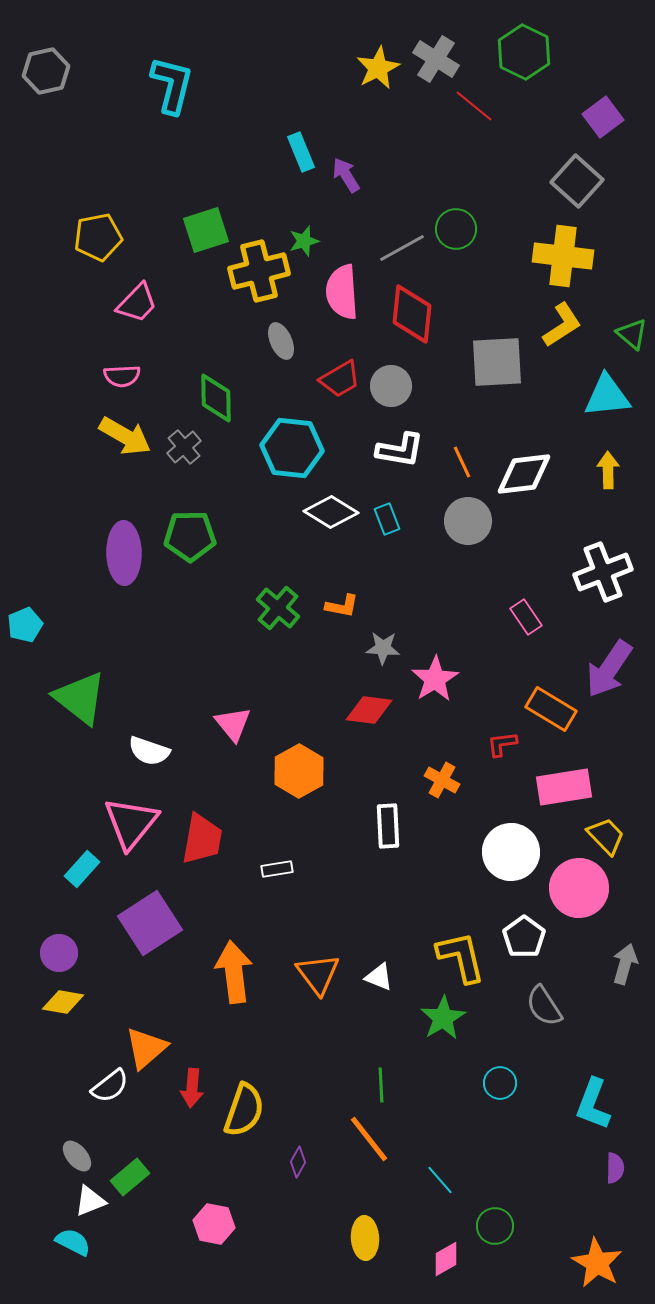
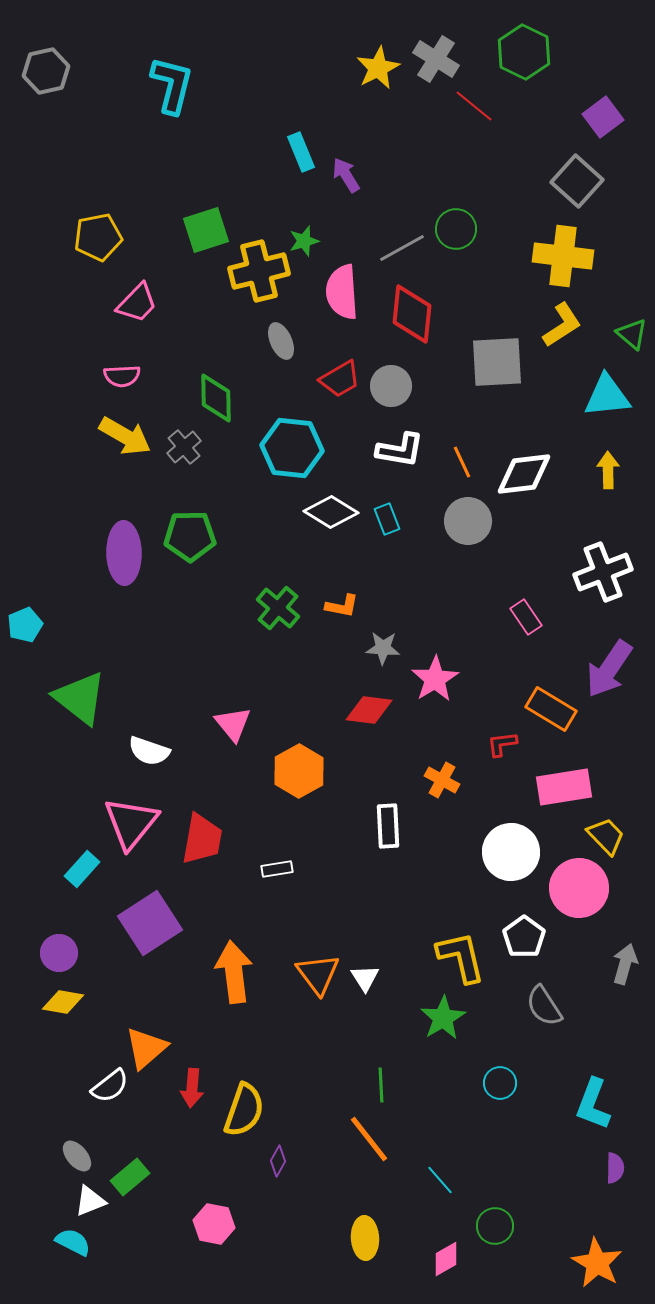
white triangle at (379, 977): moved 14 px left, 1 px down; rotated 36 degrees clockwise
purple diamond at (298, 1162): moved 20 px left, 1 px up
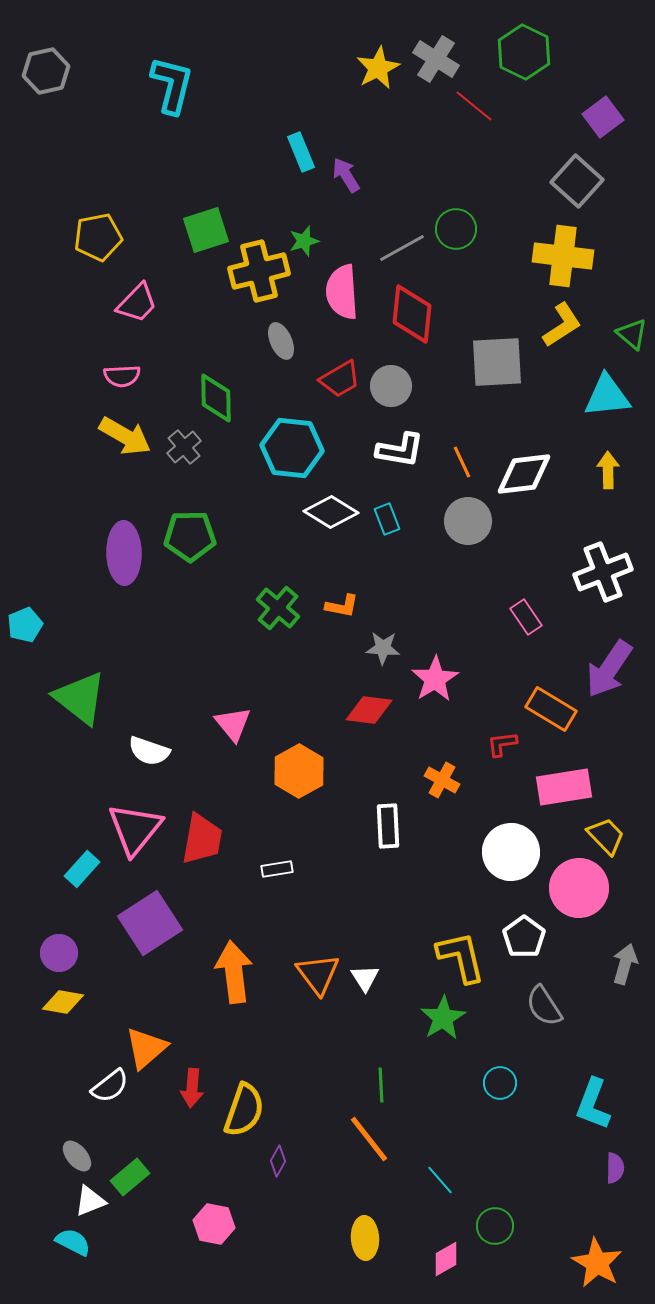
pink triangle at (131, 823): moved 4 px right, 6 px down
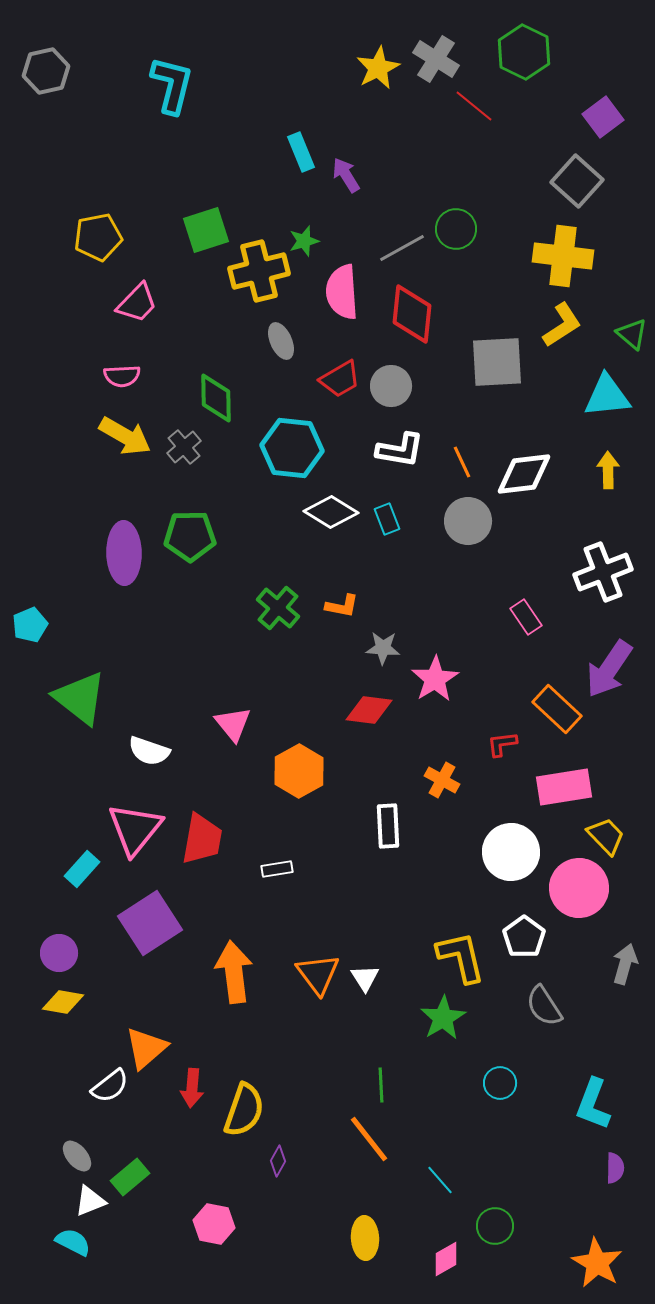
cyan pentagon at (25, 625): moved 5 px right
orange rectangle at (551, 709): moved 6 px right; rotated 12 degrees clockwise
